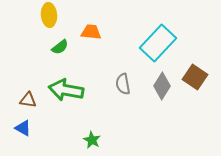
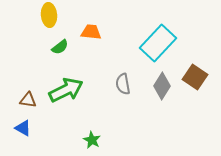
green arrow: rotated 144 degrees clockwise
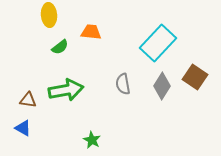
green arrow: rotated 16 degrees clockwise
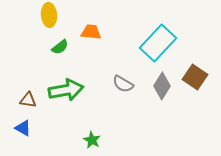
gray semicircle: rotated 50 degrees counterclockwise
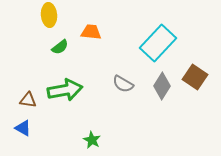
green arrow: moved 1 px left
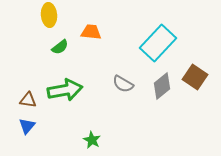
gray diamond: rotated 20 degrees clockwise
blue triangle: moved 4 px right, 2 px up; rotated 42 degrees clockwise
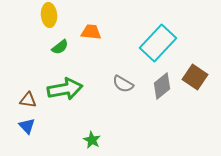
green arrow: moved 1 px up
blue triangle: rotated 24 degrees counterclockwise
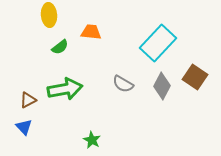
gray diamond: rotated 24 degrees counterclockwise
brown triangle: rotated 36 degrees counterclockwise
blue triangle: moved 3 px left, 1 px down
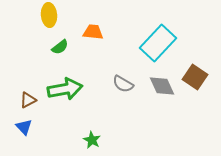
orange trapezoid: moved 2 px right
gray diamond: rotated 52 degrees counterclockwise
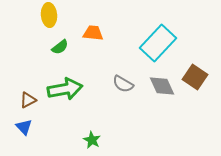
orange trapezoid: moved 1 px down
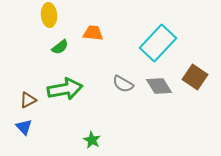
gray diamond: moved 3 px left; rotated 8 degrees counterclockwise
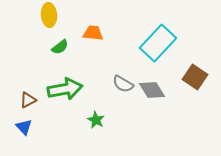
gray diamond: moved 7 px left, 4 px down
green star: moved 4 px right, 20 px up
